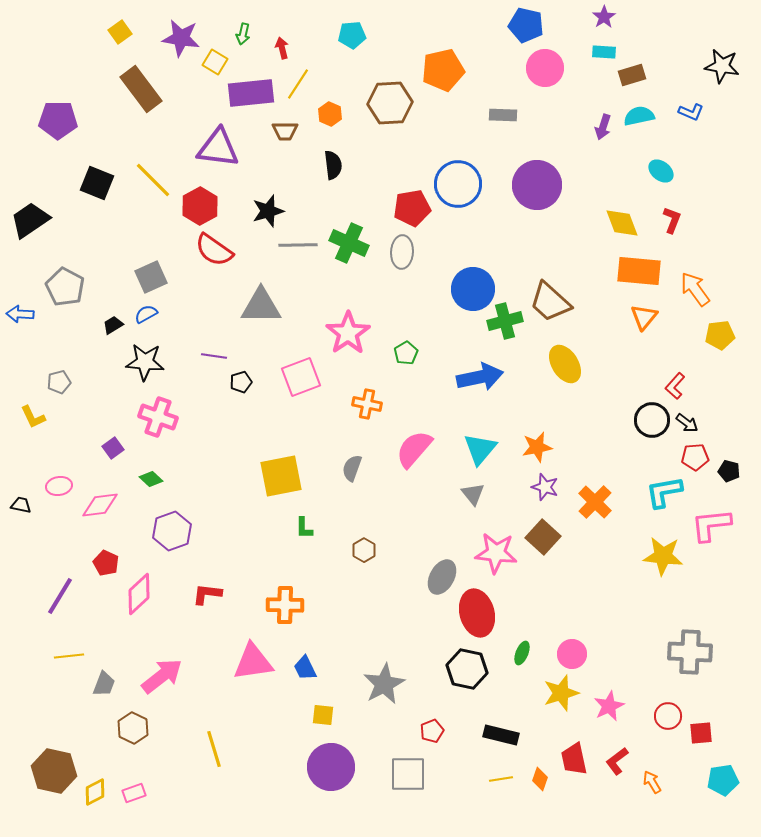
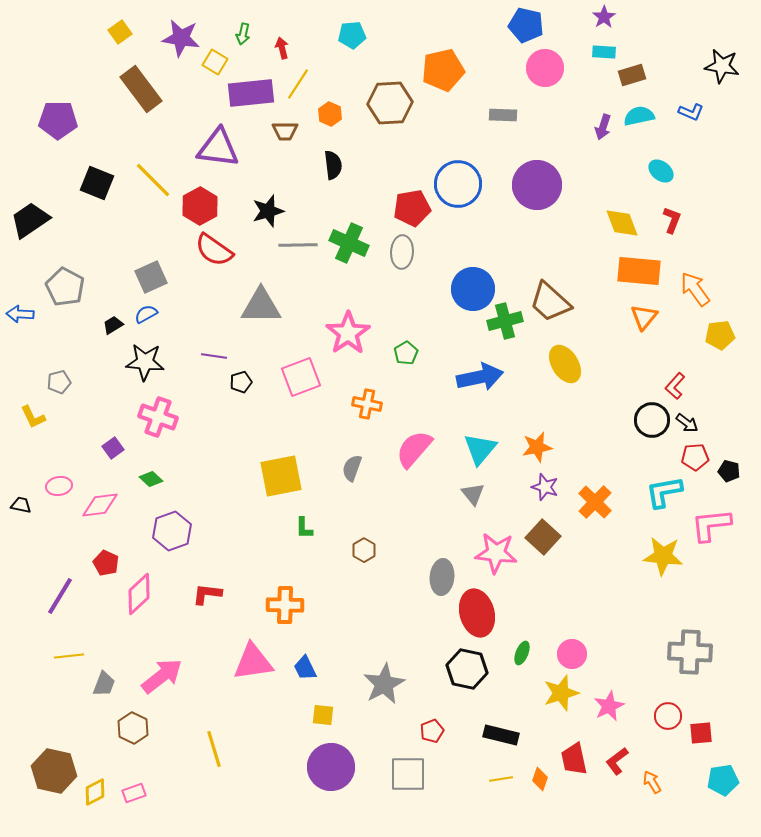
gray ellipse at (442, 577): rotated 24 degrees counterclockwise
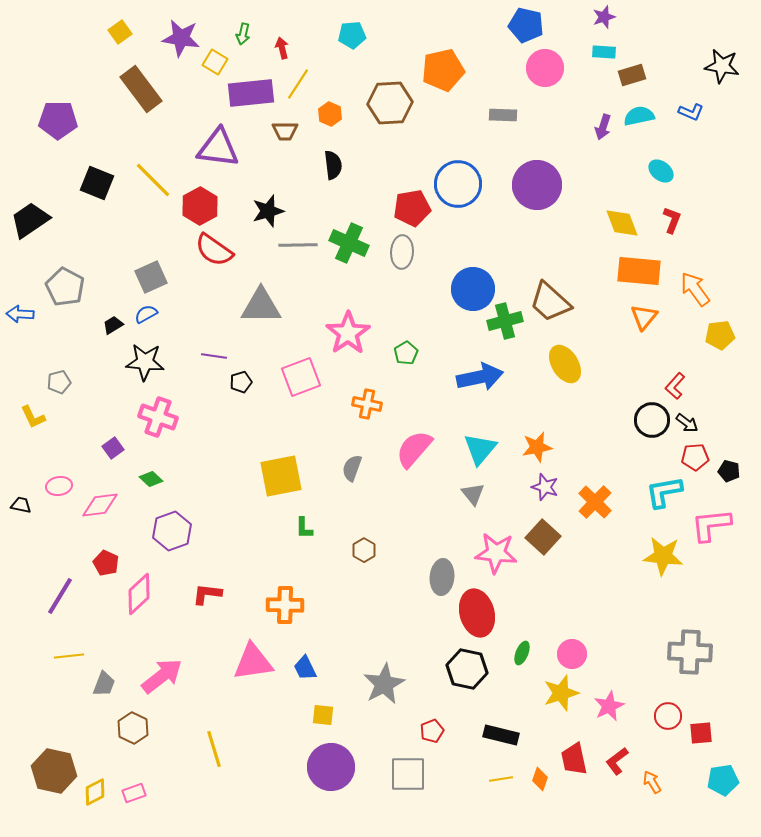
purple star at (604, 17): rotated 15 degrees clockwise
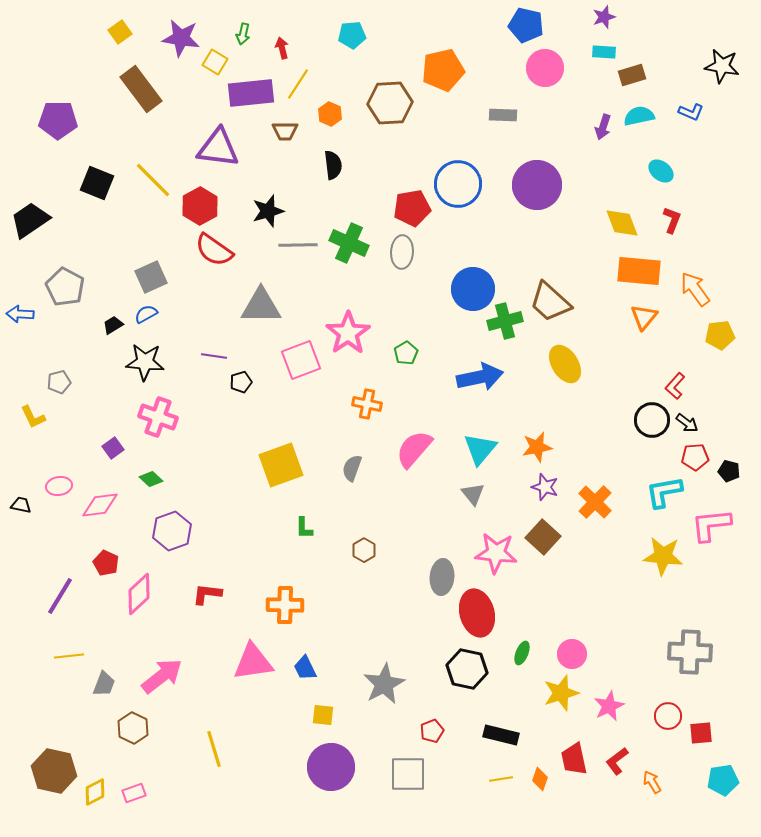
pink square at (301, 377): moved 17 px up
yellow square at (281, 476): moved 11 px up; rotated 9 degrees counterclockwise
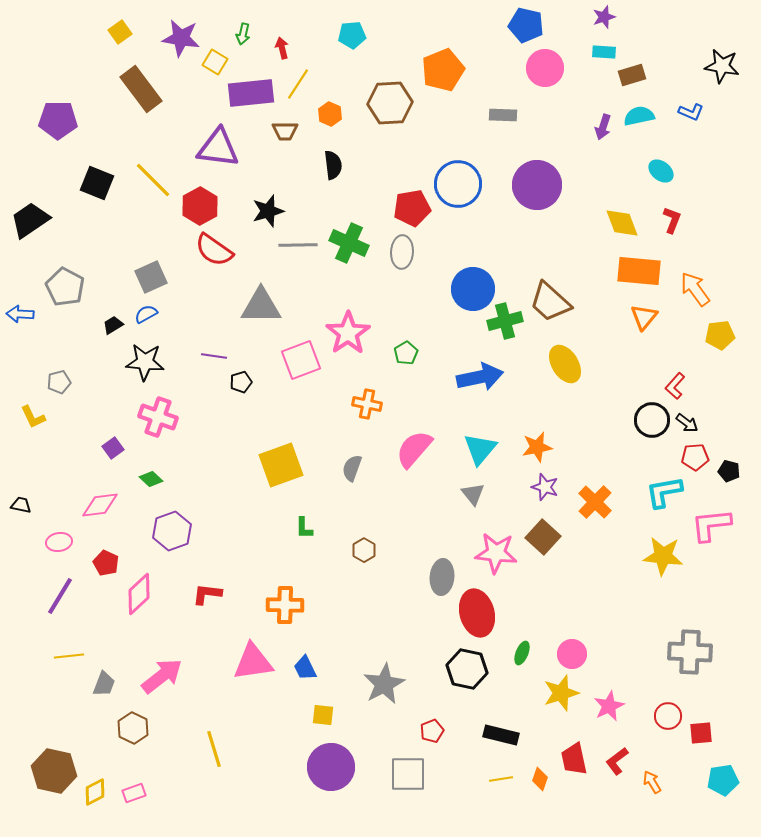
orange pentagon at (443, 70): rotated 9 degrees counterclockwise
pink ellipse at (59, 486): moved 56 px down
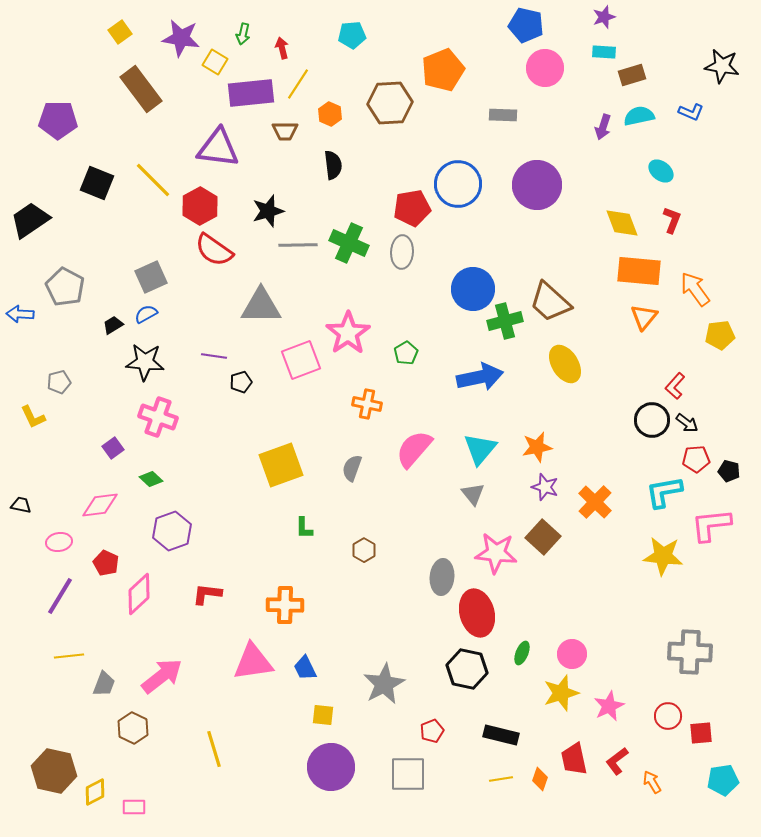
red pentagon at (695, 457): moved 1 px right, 2 px down
pink rectangle at (134, 793): moved 14 px down; rotated 20 degrees clockwise
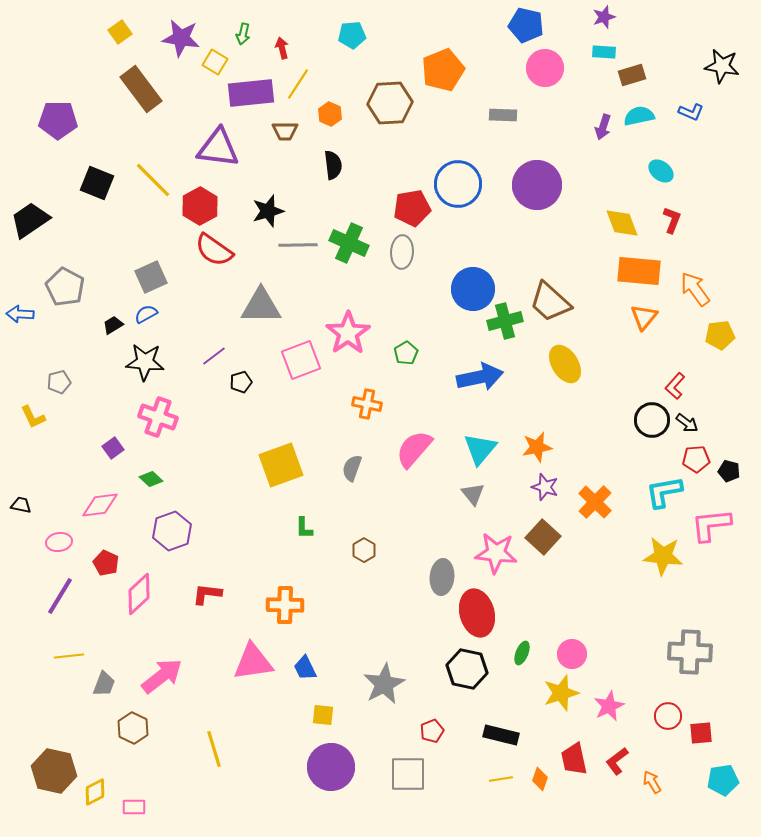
purple line at (214, 356): rotated 45 degrees counterclockwise
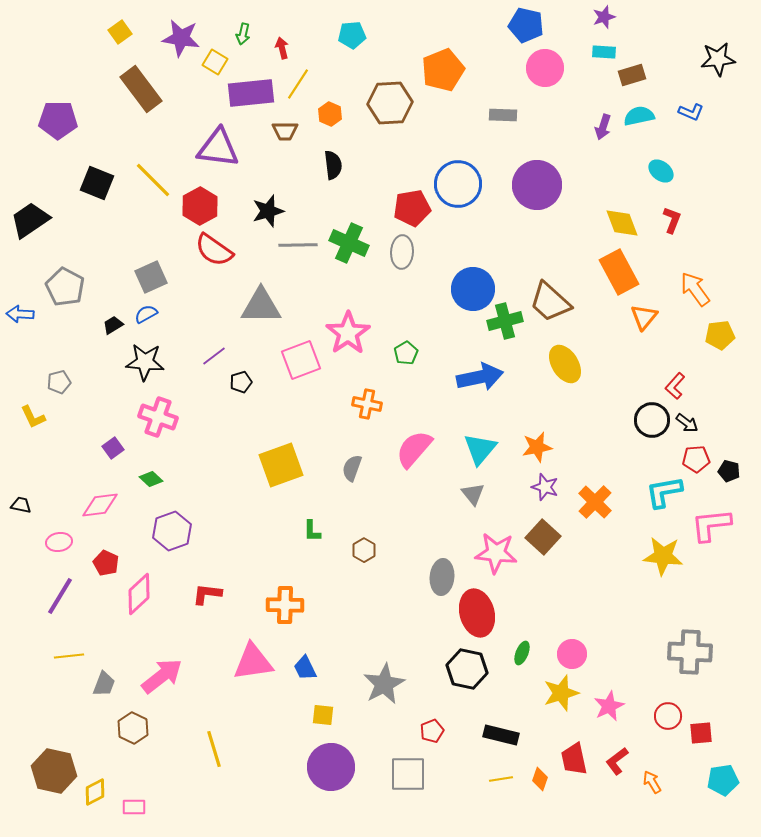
black star at (722, 66): moved 4 px left, 7 px up; rotated 16 degrees counterclockwise
orange rectangle at (639, 271): moved 20 px left, 1 px down; rotated 57 degrees clockwise
green L-shape at (304, 528): moved 8 px right, 3 px down
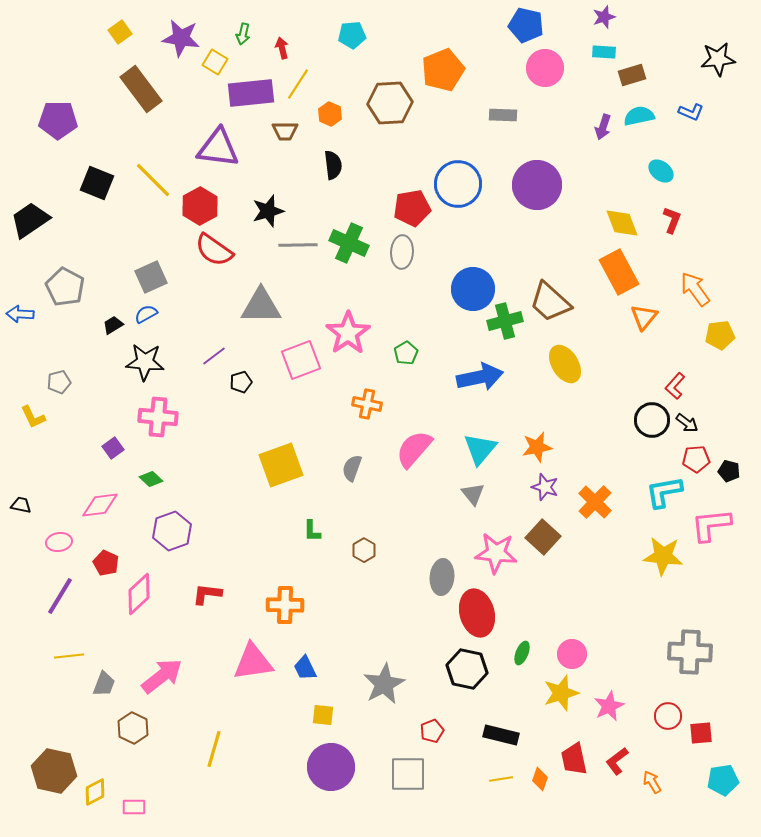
pink cross at (158, 417): rotated 15 degrees counterclockwise
yellow line at (214, 749): rotated 33 degrees clockwise
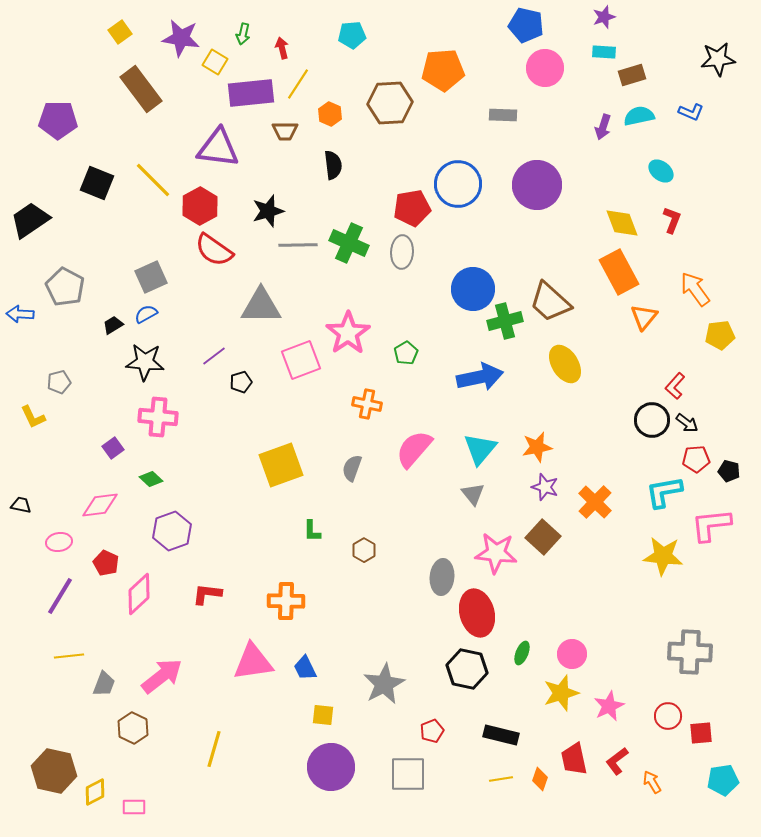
orange pentagon at (443, 70): rotated 18 degrees clockwise
orange cross at (285, 605): moved 1 px right, 4 px up
